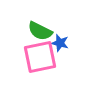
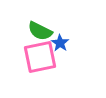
blue star: rotated 18 degrees clockwise
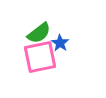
green semicircle: moved 1 px left, 2 px down; rotated 65 degrees counterclockwise
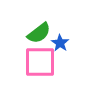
pink square: moved 5 px down; rotated 12 degrees clockwise
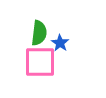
green semicircle: rotated 45 degrees counterclockwise
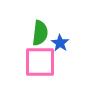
green semicircle: moved 1 px right
